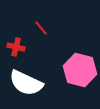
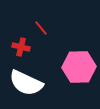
red cross: moved 5 px right
pink hexagon: moved 1 px left, 3 px up; rotated 16 degrees counterclockwise
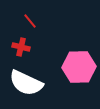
red line: moved 11 px left, 7 px up
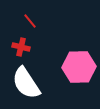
white semicircle: rotated 32 degrees clockwise
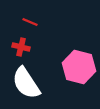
red line: moved 1 px down; rotated 28 degrees counterclockwise
pink hexagon: rotated 16 degrees clockwise
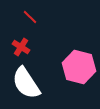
red line: moved 5 px up; rotated 21 degrees clockwise
red cross: rotated 18 degrees clockwise
